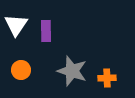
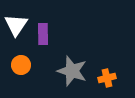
purple rectangle: moved 3 px left, 3 px down
orange circle: moved 5 px up
orange cross: rotated 12 degrees counterclockwise
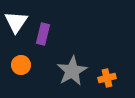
white triangle: moved 3 px up
purple rectangle: rotated 15 degrees clockwise
gray star: rotated 24 degrees clockwise
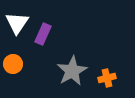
white triangle: moved 1 px right, 1 px down
purple rectangle: rotated 10 degrees clockwise
orange circle: moved 8 px left, 1 px up
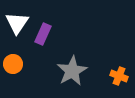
orange cross: moved 12 px right, 2 px up; rotated 36 degrees clockwise
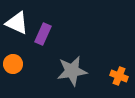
white triangle: rotated 40 degrees counterclockwise
gray star: rotated 20 degrees clockwise
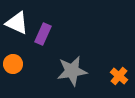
orange cross: rotated 18 degrees clockwise
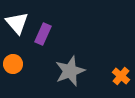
white triangle: rotated 25 degrees clockwise
gray star: moved 2 px left; rotated 12 degrees counterclockwise
orange cross: moved 2 px right
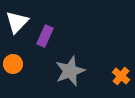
white triangle: moved 1 px up; rotated 25 degrees clockwise
purple rectangle: moved 2 px right, 2 px down
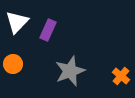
purple rectangle: moved 3 px right, 6 px up
